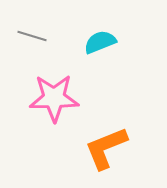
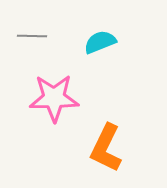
gray line: rotated 16 degrees counterclockwise
orange L-shape: rotated 42 degrees counterclockwise
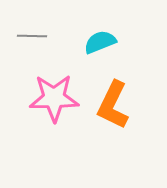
orange L-shape: moved 7 px right, 43 px up
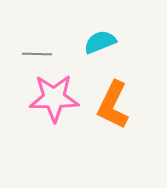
gray line: moved 5 px right, 18 px down
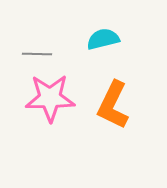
cyan semicircle: moved 3 px right, 3 px up; rotated 8 degrees clockwise
pink star: moved 4 px left
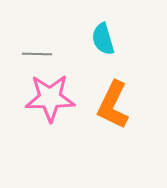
cyan semicircle: rotated 92 degrees counterclockwise
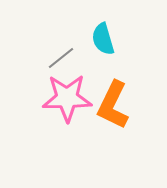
gray line: moved 24 px right, 4 px down; rotated 40 degrees counterclockwise
pink star: moved 17 px right
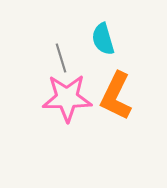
gray line: rotated 68 degrees counterclockwise
orange L-shape: moved 3 px right, 9 px up
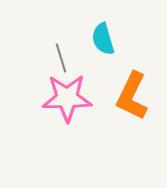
orange L-shape: moved 16 px right
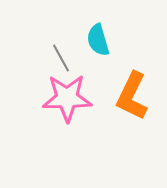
cyan semicircle: moved 5 px left, 1 px down
gray line: rotated 12 degrees counterclockwise
